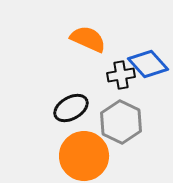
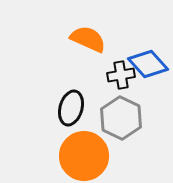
black ellipse: rotated 44 degrees counterclockwise
gray hexagon: moved 4 px up
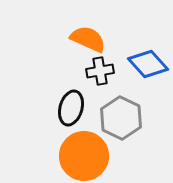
black cross: moved 21 px left, 4 px up
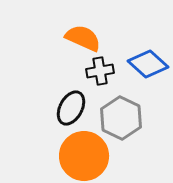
orange semicircle: moved 5 px left, 1 px up
blue diamond: rotated 6 degrees counterclockwise
black ellipse: rotated 12 degrees clockwise
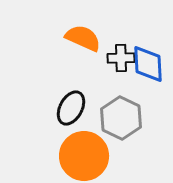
blue diamond: rotated 45 degrees clockwise
black cross: moved 21 px right, 13 px up; rotated 8 degrees clockwise
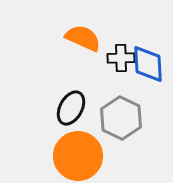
orange circle: moved 6 px left
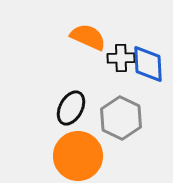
orange semicircle: moved 5 px right, 1 px up
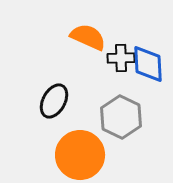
black ellipse: moved 17 px left, 7 px up
gray hexagon: moved 1 px up
orange circle: moved 2 px right, 1 px up
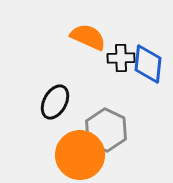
blue diamond: rotated 9 degrees clockwise
black ellipse: moved 1 px right, 1 px down
gray hexagon: moved 15 px left, 13 px down
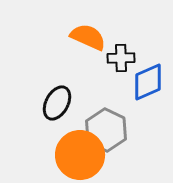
blue diamond: moved 18 px down; rotated 60 degrees clockwise
black ellipse: moved 2 px right, 1 px down
